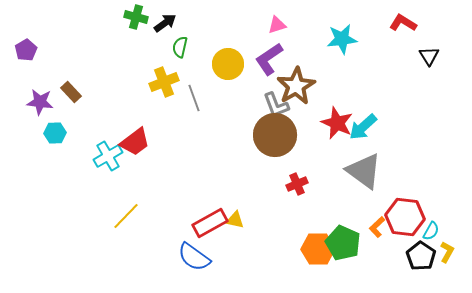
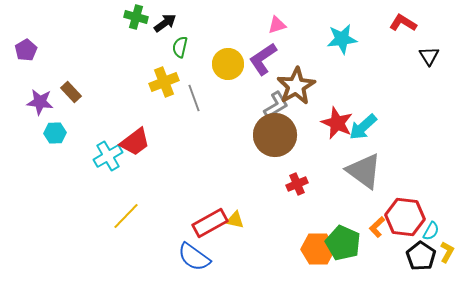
purple L-shape: moved 6 px left
gray L-shape: rotated 100 degrees counterclockwise
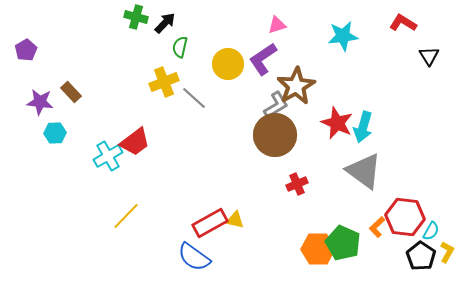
black arrow: rotated 10 degrees counterclockwise
cyan star: moved 1 px right, 3 px up
gray line: rotated 28 degrees counterclockwise
cyan arrow: rotated 32 degrees counterclockwise
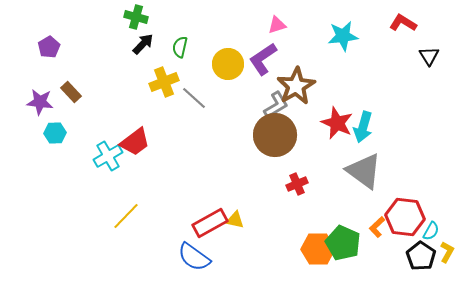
black arrow: moved 22 px left, 21 px down
purple pentagon: moved 23 px right, 3 px up
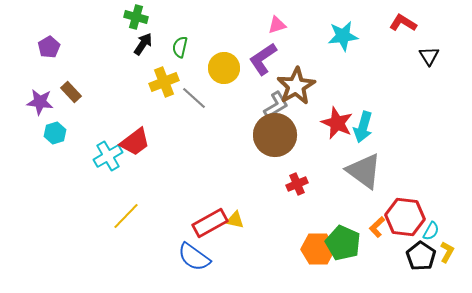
black arrow: rotated 10 degrees counterclockwise
yellow circle: moved 4 px left, 4 px down
cyan hexagon: rotated 15 degrees counterclockwise
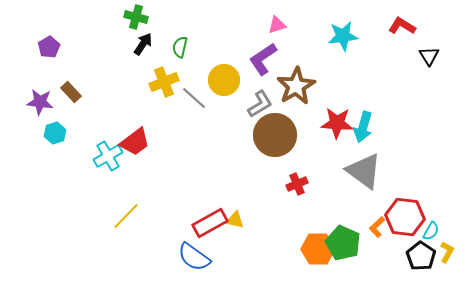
red L-shape: moved 1 px left, 3 px down
yellow circle: moved 12 px down
gray L-shape: moved 16 px left, 1 px up
red star: rotated 20 degrees counterclockwise
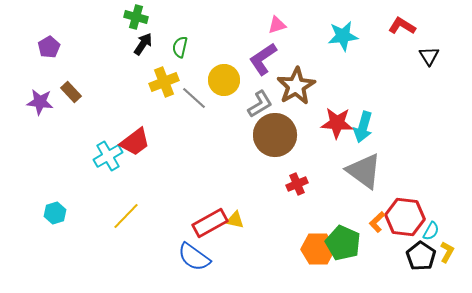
cyan hexagon: moved 80 px down
orange L-shape: moved 5 px up
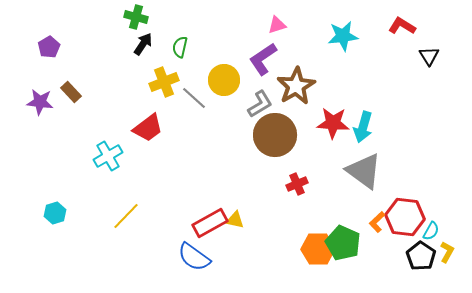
red star: moved 4 px left
red trapezoid: moved 13 px right, 14 px up
